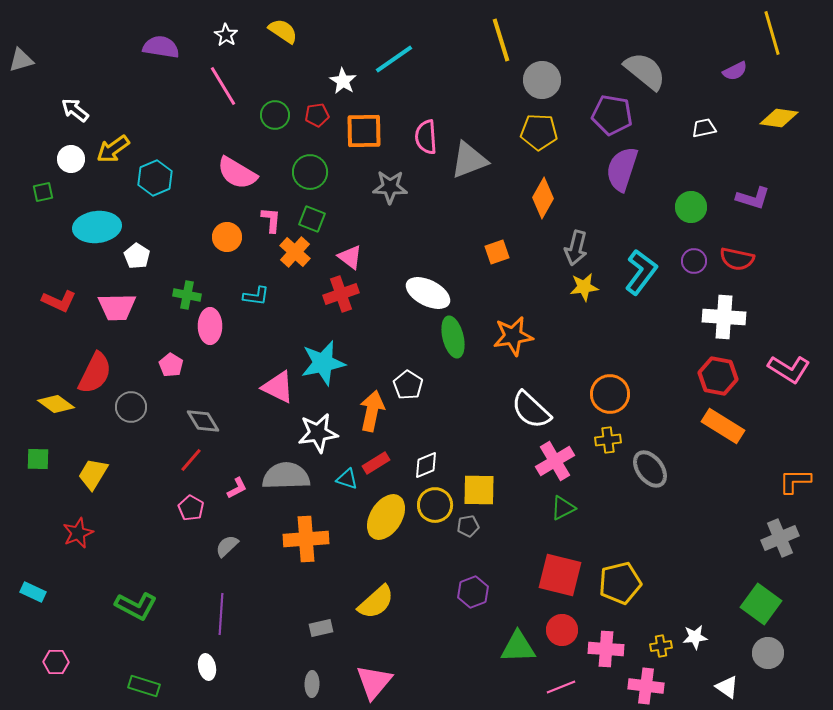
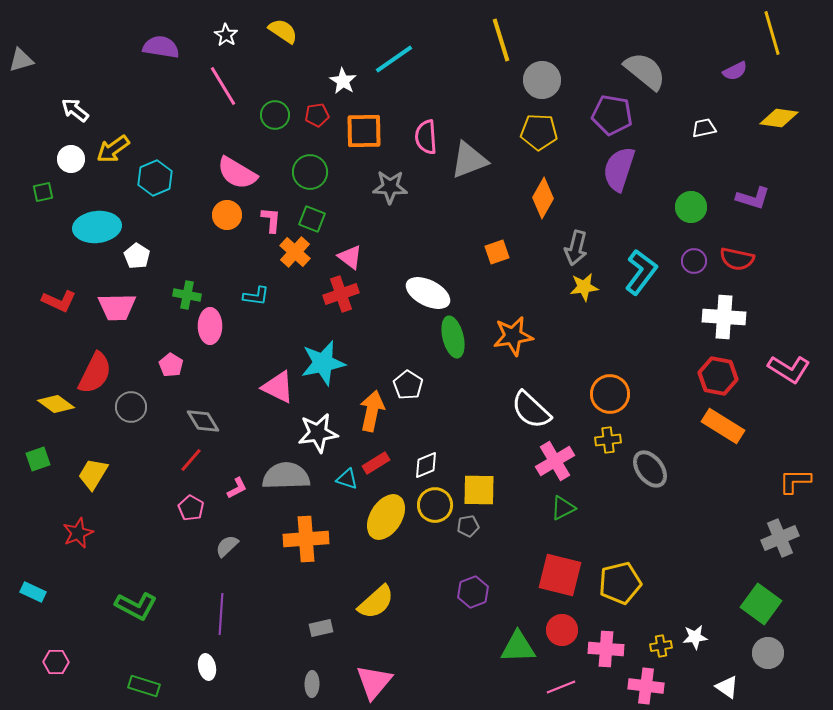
purple semicircle at (622, 169): moved 3 px left
orange circle at (227, 237): moved 22 px up
green square at (38, 459): rotated 20 degrees counterclockwise
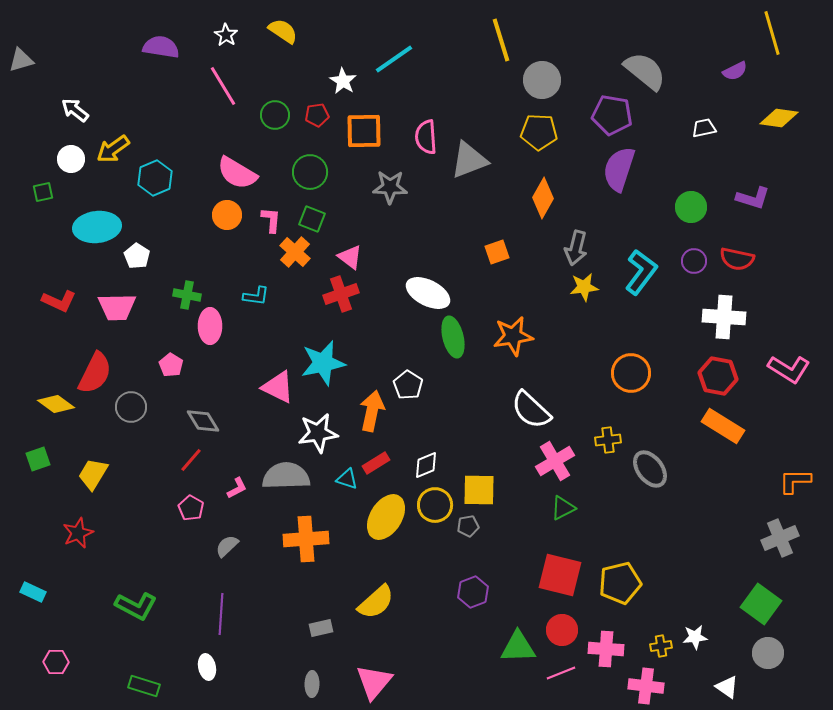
orange circle at (610, 394): moved 21 px right, 21 px up
pink line at (561, 687): moved 14 px up
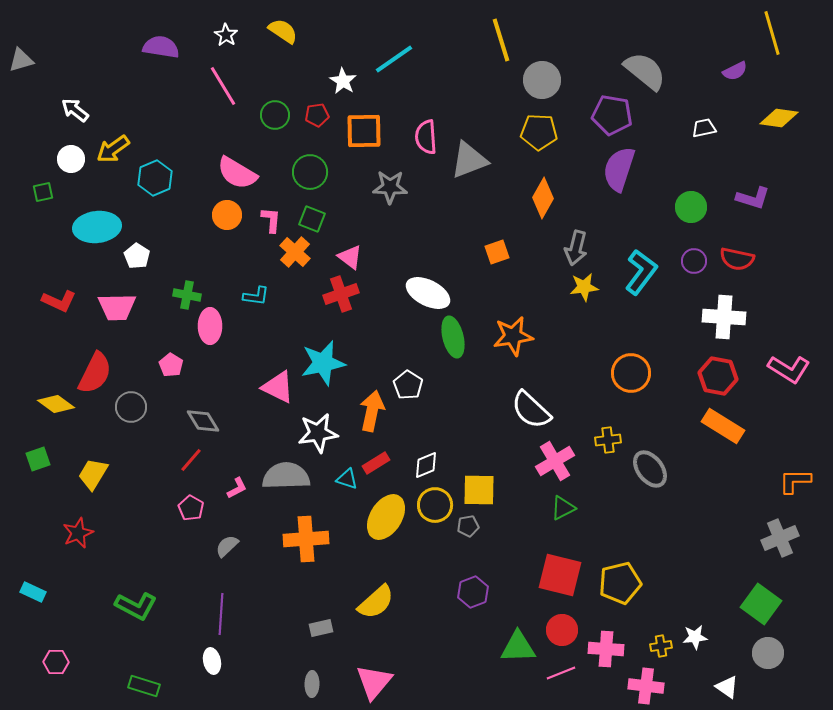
white ellipse at (207, 667): moved 5 px right, 6 px up
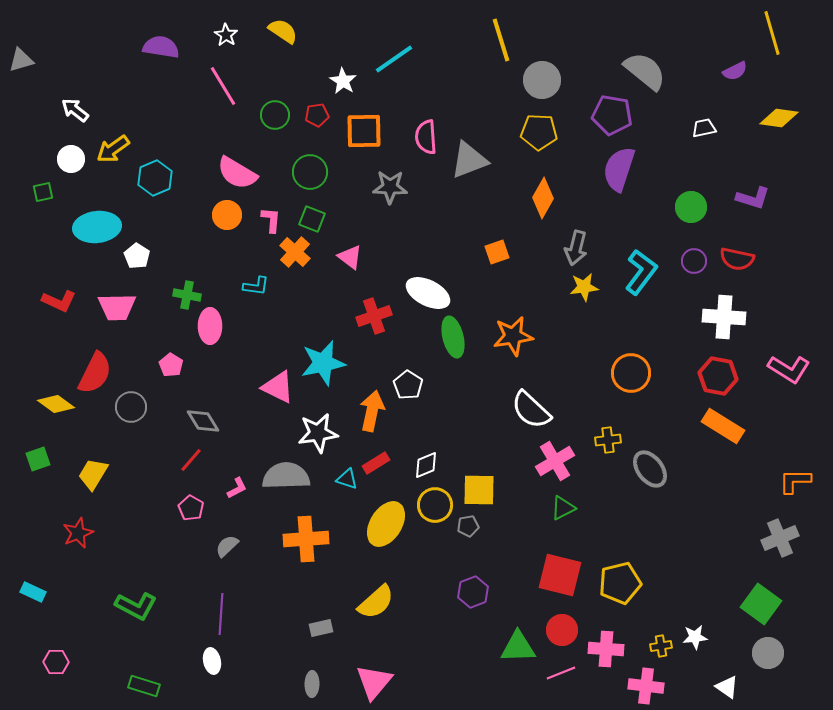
red cross at (341, 294): moved 33 px right, 22 px down
cyan L-shape at (256, 296): moved 10 px up
yellow ellipse at (386, 517): moved 7 px down
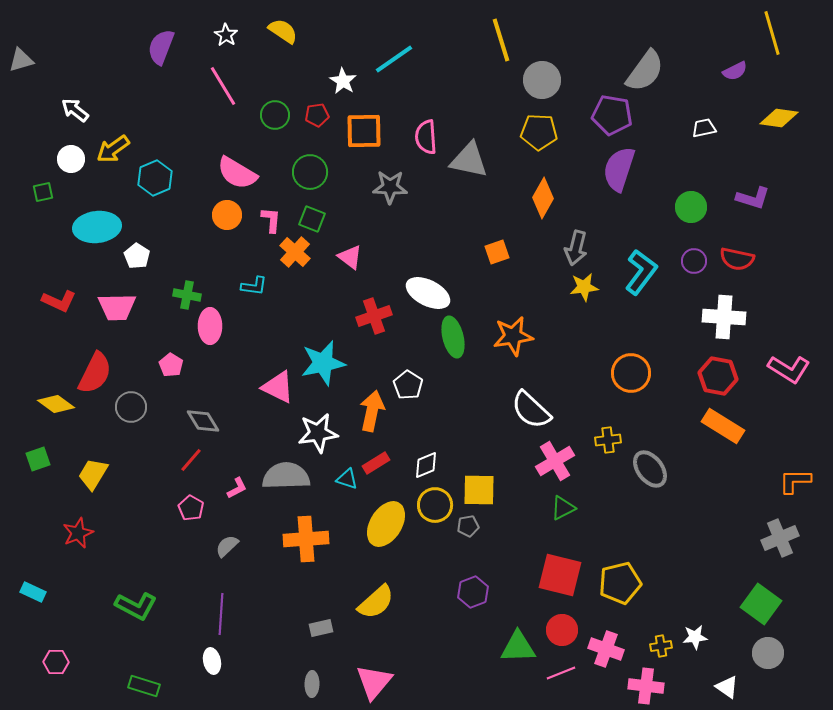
purple semicircle at (161, 47): rotated 78 degrees counterclockwise
gray semicircle at (645, 71): rotated 87 degrees clockwise
gray triangle at (469, 160): rotated 33 degrees clockwise
cyan L-shape at (256, 286): moved 2 px left
pink cross at (606, 649): rotated 16 degrees clockwise
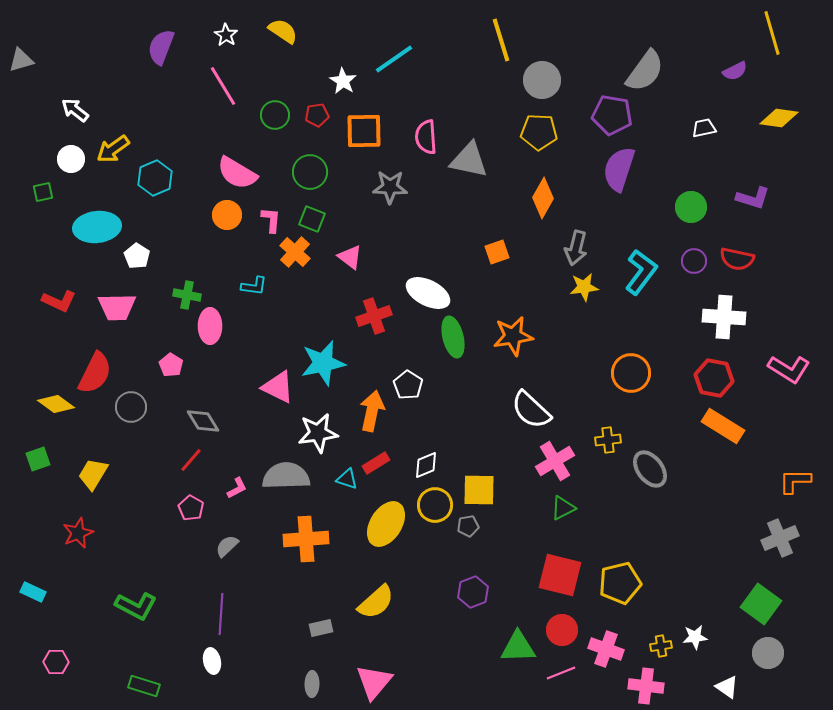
red hexagon at (718, 376): moved 4 px left, 2 px down
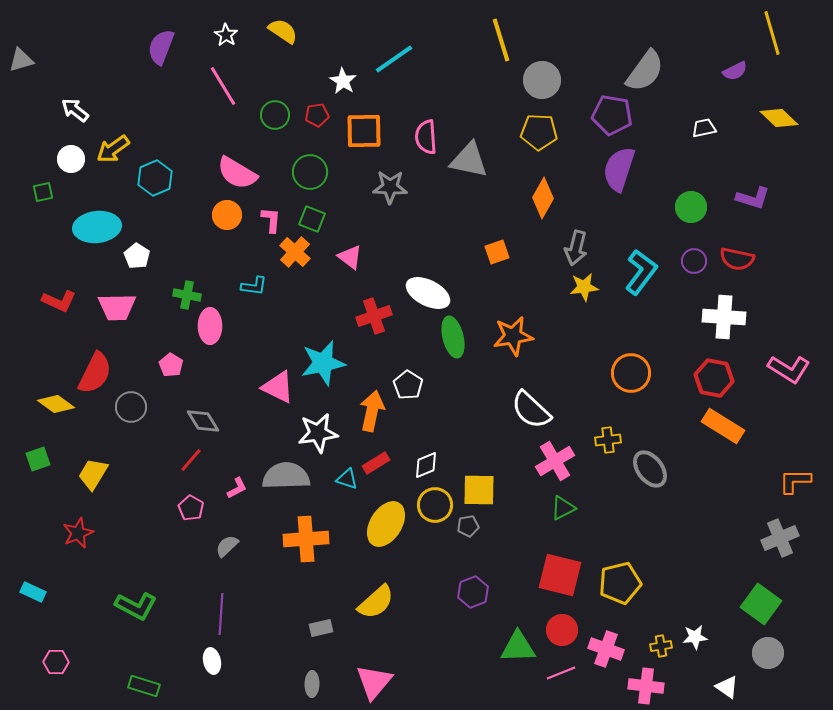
yellow diamond at (779, 118): rotated 36 degrees clockwise
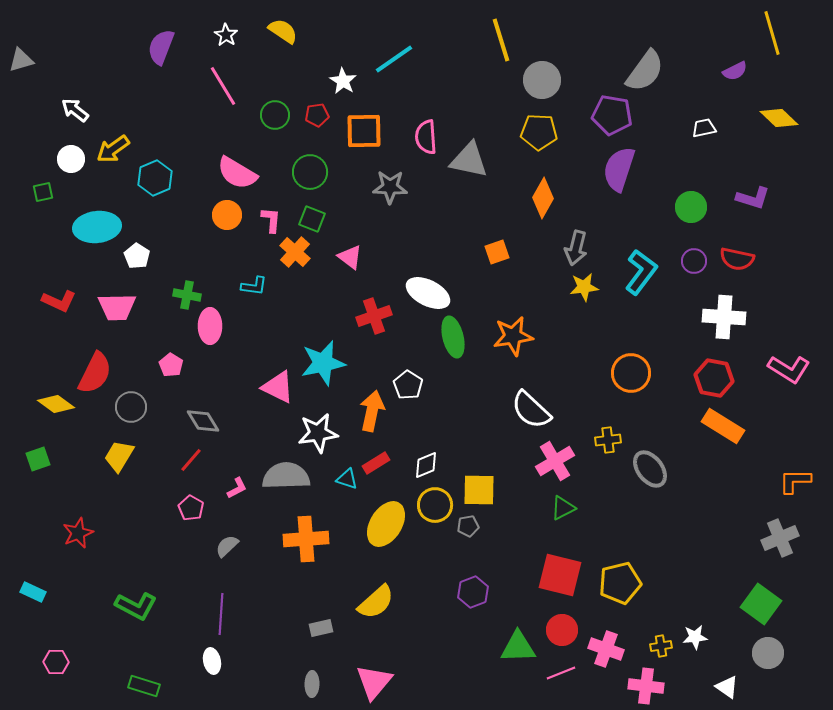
yellow trapezoid at (93, 474): moved 26 px right, 18 px up
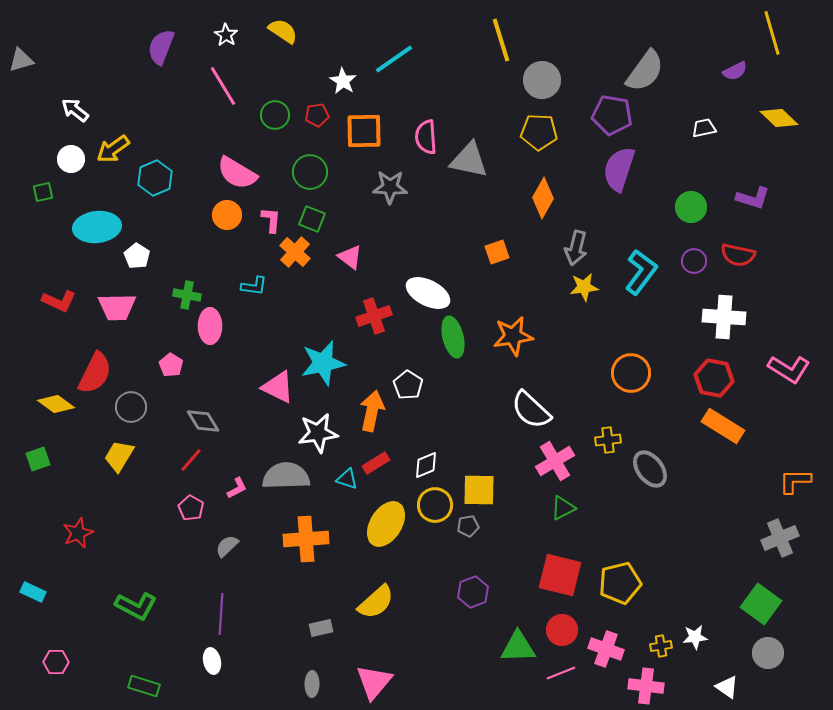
red semicircle at (737, 259): moved 1 px right, 4 px up
